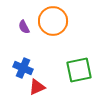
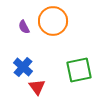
blue cross: moved 1 px up; rotated 18 degrees clockwise
red triangle: rotated 42 degrees counterclockwise
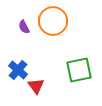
blue cross: moved 5 px left, 3 px down
red triangle: moved 1 px left, 1 px up
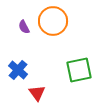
red triangle: moved 1 px right, 7 px down
